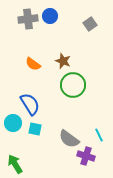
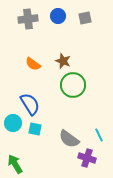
blue circle: moved 8 px right
gray square: moved 5 px left, 6 px up; rotated 24 degrees clockwise
purple cross: moved 1 px right, 2 px down
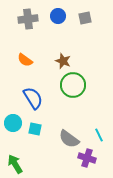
orange semicircle: moved 8 px left, 4 px up
blue semicircle: moved 3 px right, 6 px up
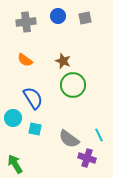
gray cross: moved 2 px left, 3 px down
cyan circle: moved 5 px up
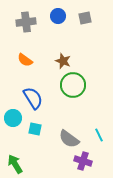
purple cross: moved 4 px left, 3 px down
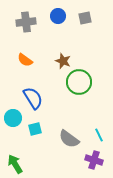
green circle: moved 6 px right, 3 px up
cyan square: rotated 24 degrees counterclockwise
purple cross: moved 11 px right, 1 px up
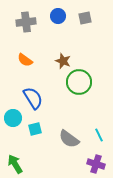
purple cross: moved 2 px right, 4 px down
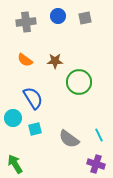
brown star: moved 8 px left; rotated 21 degrees counterclockwise
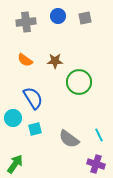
green arrow: rotated 66 degrees clockwise
